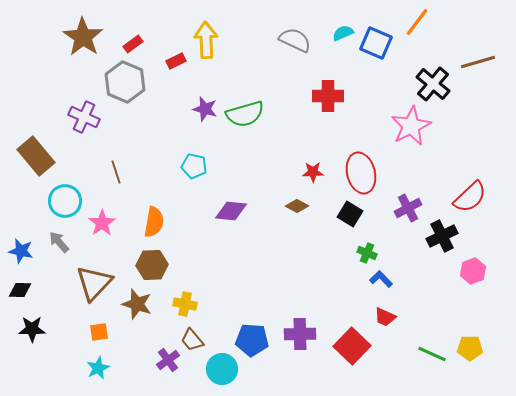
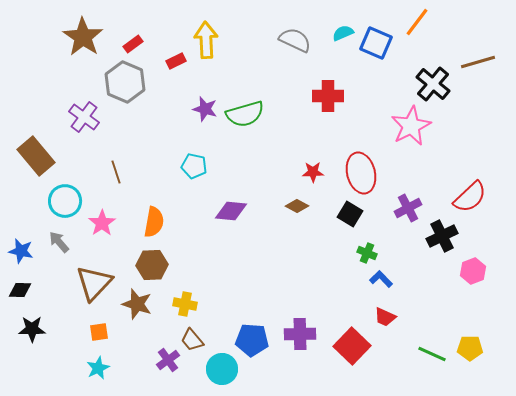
purple cross at (84, 117): rotated 12 degrees clockwise
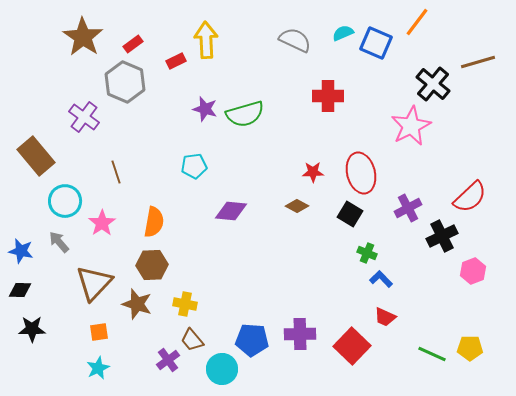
cyan pentagon at (194, 166): rotated 20 degrees counterclockwise
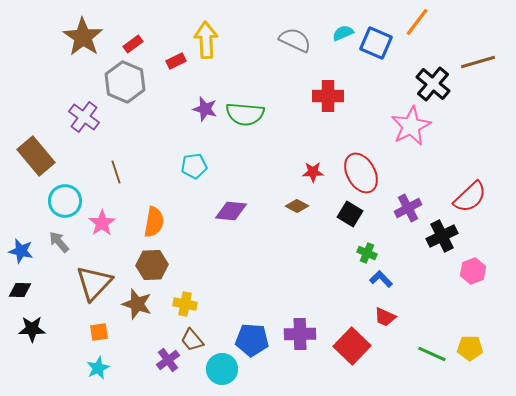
green semicircle at (245, 114): rotated 21 degrees clockwise
red ellipse at (361, 173): rotated 15 degrees counterclockwise
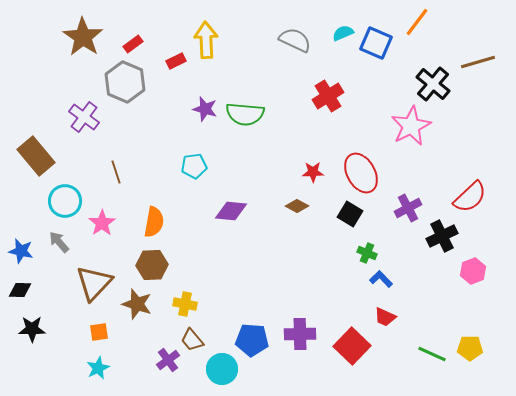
red cross at (328, 96): rotated 32 degrees counterclockwise
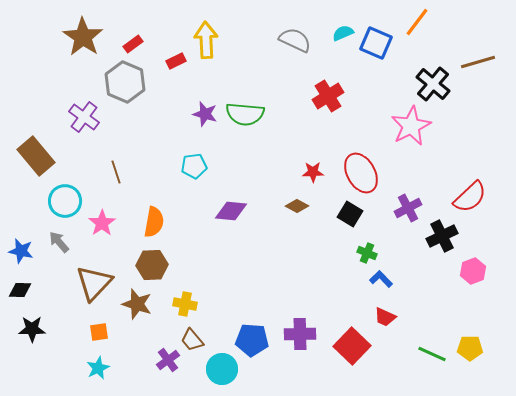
purple star at (205, 109): moved 5 px down
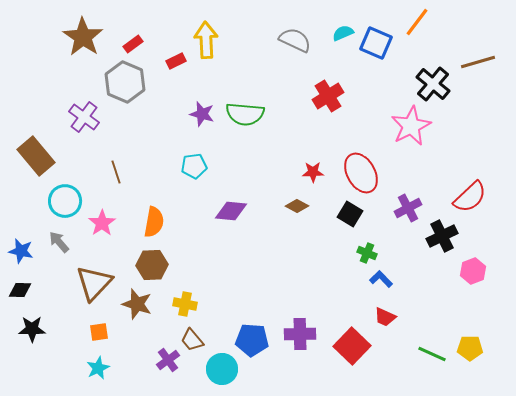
purple star at (205, 114): moved 3 px left
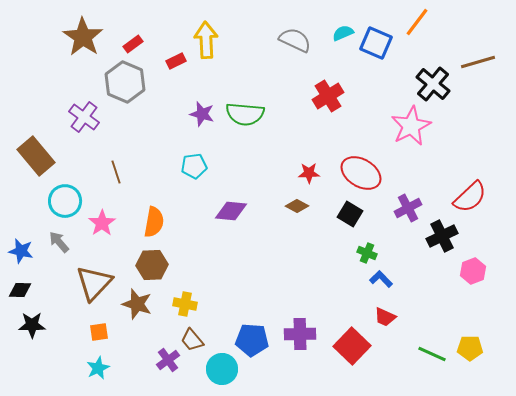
red star at (313, 172): moved 4 px left, 1 px down
red ellipse at (361, 173): rotated 30 degrees counterclockwise
black star at (32, 329): moved 4 px up
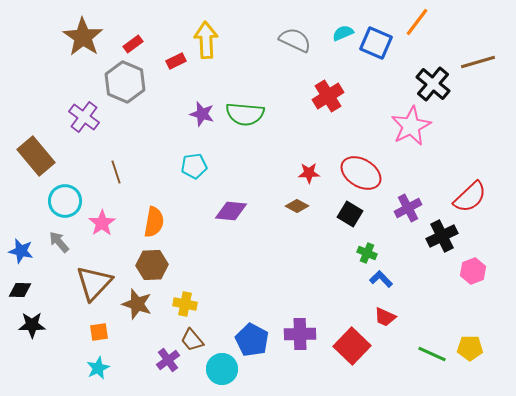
blue pentagon at (252, 340): rotated 24 degrees clockwise
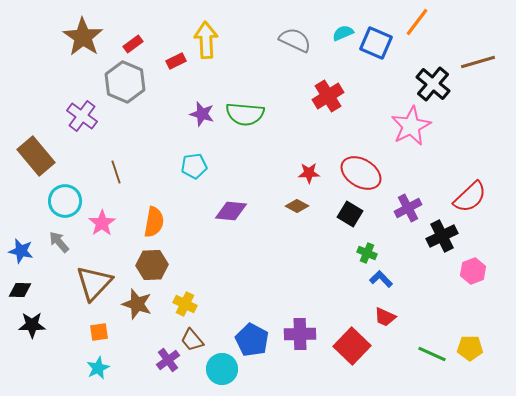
purple cross at (84, 117): moved 2 px left, 1 px up
yellow cross at (185, 304): rotated 15 degrees clockwise
